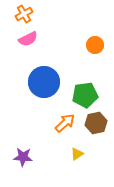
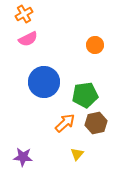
yellow triangle: rotated 16 degrees counterclockwise
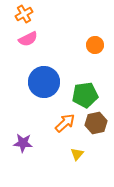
purple star: moved 14 px up
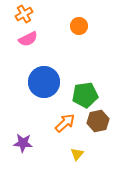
orange circle: moved 16 px left, 19 px up
brown hexagon: moved 2 px right, 2 px up
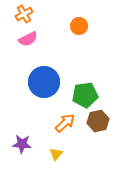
purple star: moved 1 px left, 1 px down
yellow triangle: moved 21 px left
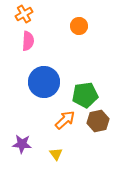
pink semicircle: moved 2 px down; rotated 60 degrees counterclockwise
orange arrow: moved 3 px up
yellow triangle: rotated 16 degrees counterclockwise
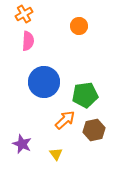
brown hexagon: moved 4 px left, 9 px down
purple star: rotated 18 degrees clockwise
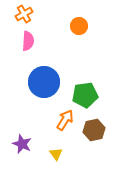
orange arrow: rotated 15 degrees counterclockwise
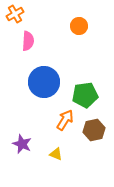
orange cross: moved 9 px left
yellow triangle: rotated 32 degrees counterclockwise
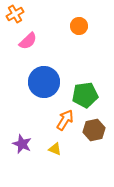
pink semicircle: rotated 42 degrees clockwise
yellow triangle: moved 1 px left, 5 px up
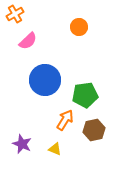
orange circle: moved 1 px down
blue circle: moved 1 px right, 2 px up
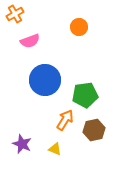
pink semicircle: moved 2 px right; rotated 24 degrees clockwise
